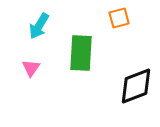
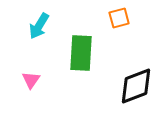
pink triangle: moved 12 px down
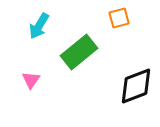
green rectangle: moved 2 px left, 1 px up; rotated 48 degrees clockwise
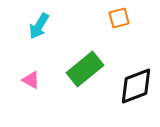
green rectangle: moved 6 px right, 17 px down
pink triangle: rotated 36 degrees counterclockwise
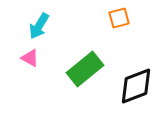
pink triangle: moved 1 px left, 22 px up
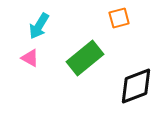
green rectangle: moved 11 px up
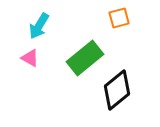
black diamond: moved 19 px left, 4 px down; rotated 18 degrees counterclockwise
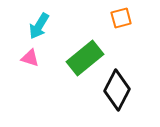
orange square: moved 2 px right
pink triangle: rotated 12 degrees counterclockwise
black diamond: rotated 24 degrees counterclockwise
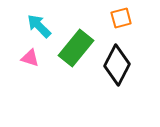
cyan arrow: rotated 104 degrees clockwise
green rectangle: moved 9 px left, 10 px up; rotated 12 degrees counterclockwise
black diamond: moved 25 px up
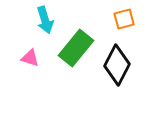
orange square: moved 3 px right, 1 px down
cyan arrow: moved 6 px right, 6 px up; rotated 152 degrees counterclockwise
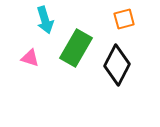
green rectangle: rotated 9 degrees counterclockwise
